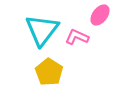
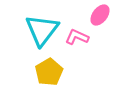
yellow pentagon: rotated 8 degrees clockwise
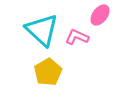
cyan triangle: rotated 24 degrees counterclockwise
yellow pentagon: moved 1 px left
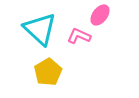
cyan triangle: moved 2 px left, 1 px up
pink L-shape: moved 2 px right, 1 px up
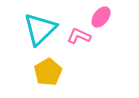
pink ellipse: moved 1 px right, 2 px down
cyan triangle: rotated 33 degrees clockwise
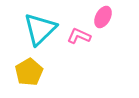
pink ellipse: moved 2 px right; rotated 10 degrees counterclockwise
yellow pentagon: moved 19 px left
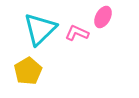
pink L-shape: moved 2 px left, 3 px up
yellow pentagon: moved 1 px left, 1 px up
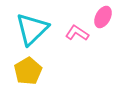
cyan triangle: moved 8 px left
pink L-shape: rotated 10 degrees clockwise
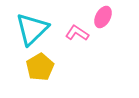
yellow pentagon: moved 12 px right, 4 px up
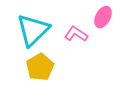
cyan triangle: moved 1 px right, 1 px down
pink L-shape: moved 1 px left, 1 px down
